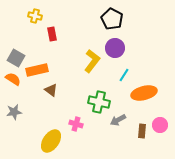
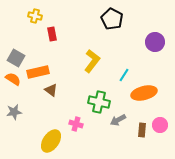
purple circle: moved 40 px right, 6 px up
orange rectangle: moved 1 px right, 2 px down
brown rectangle: moved 1 px up
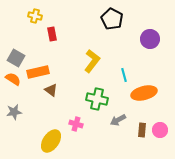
purple circle: moved 5 px left, 3 px up
cyan line: rotated 48 degrees counterclockwise
green cross: moved 2 px left, 3 px up
pink circle: moved 5 px down
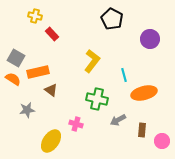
red rectangle: rotated 32 degrees counterclockwise
gray star: moved 13 px right, 2 px up
pink circle: moved 2 px right, 11 px down
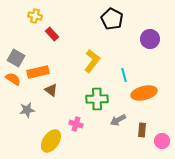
green cross: rotated 15 degrees counterclockwise
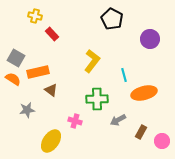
pink cross: moved 1 px left, 3 px up
brown rectangle: moved 1 px left, 2 px down; rotated 24 degrees clockwise
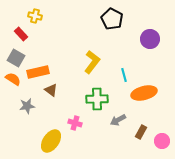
red rectangle: moved 31 px left
yellow L-shape: moved 1 px down
gray star: moved 4 px up
pink cross: moved 2 px down
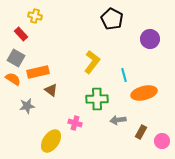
gray arrow: rotated 21 degrees clockwise
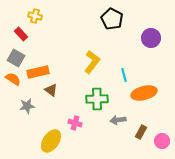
purple circle: moved 1 px right, 1 px up
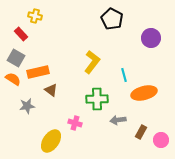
pink circle: moved 1 px left, 1 px up
